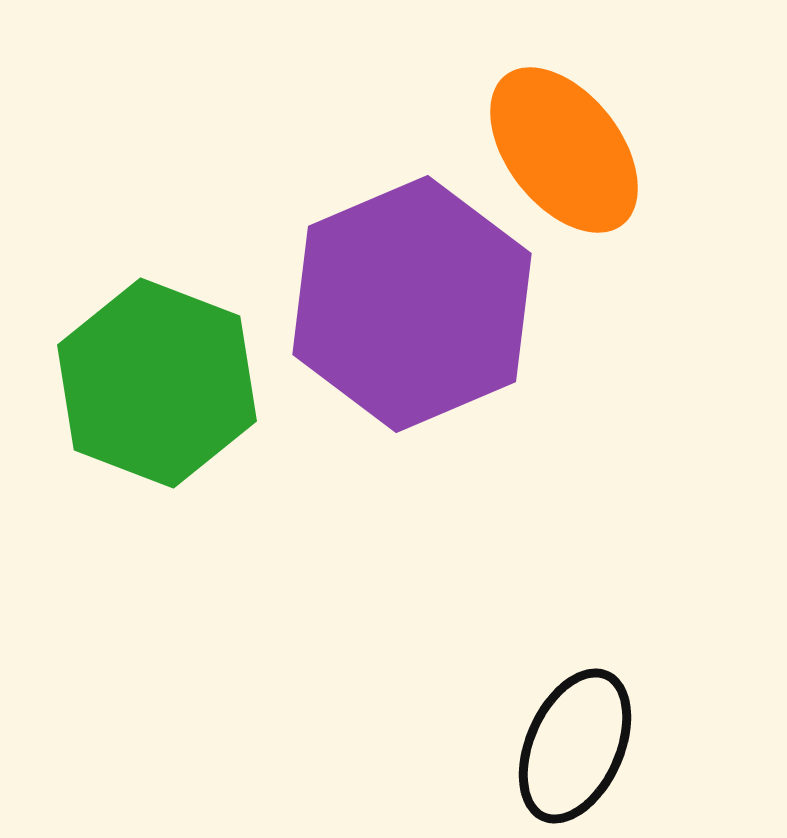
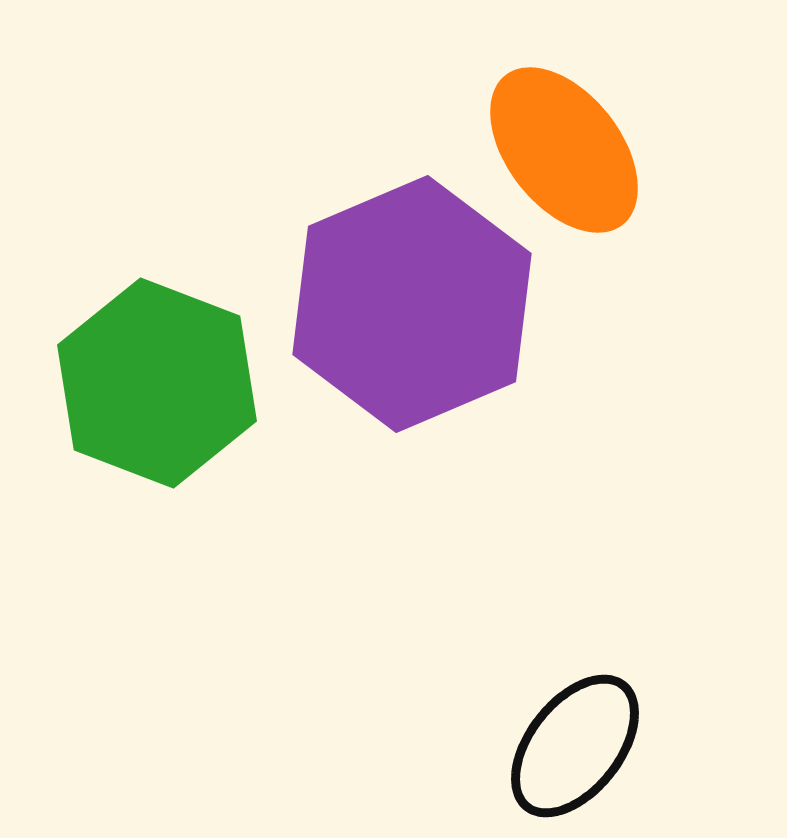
black ellipse: rotated 14 degrees clockwise
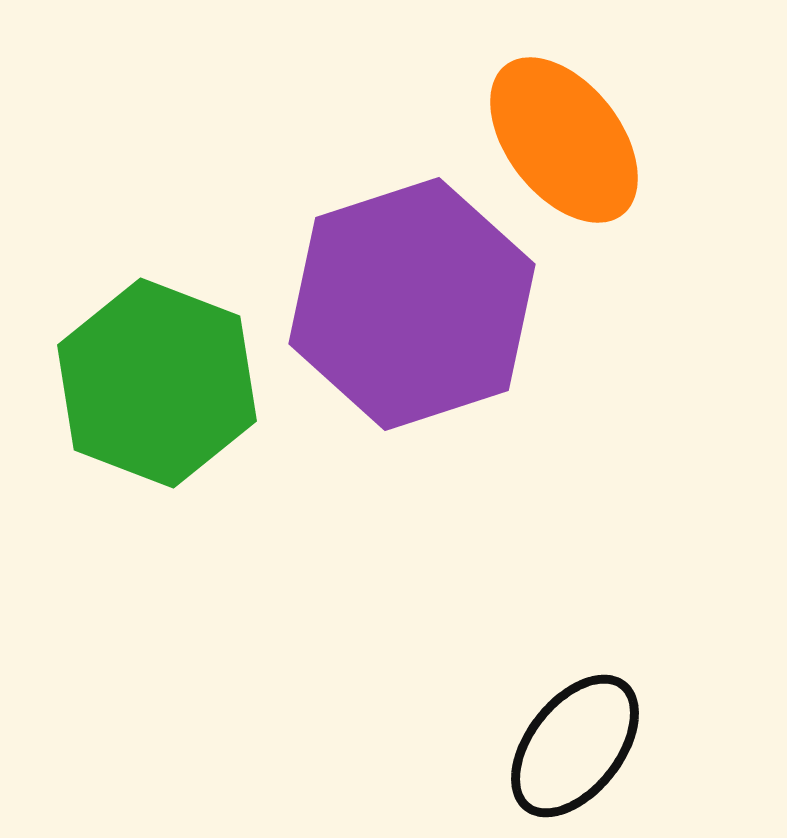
orange ellipse: moved 10 px up
purple hexagon: rotated 5 degrees clockwise
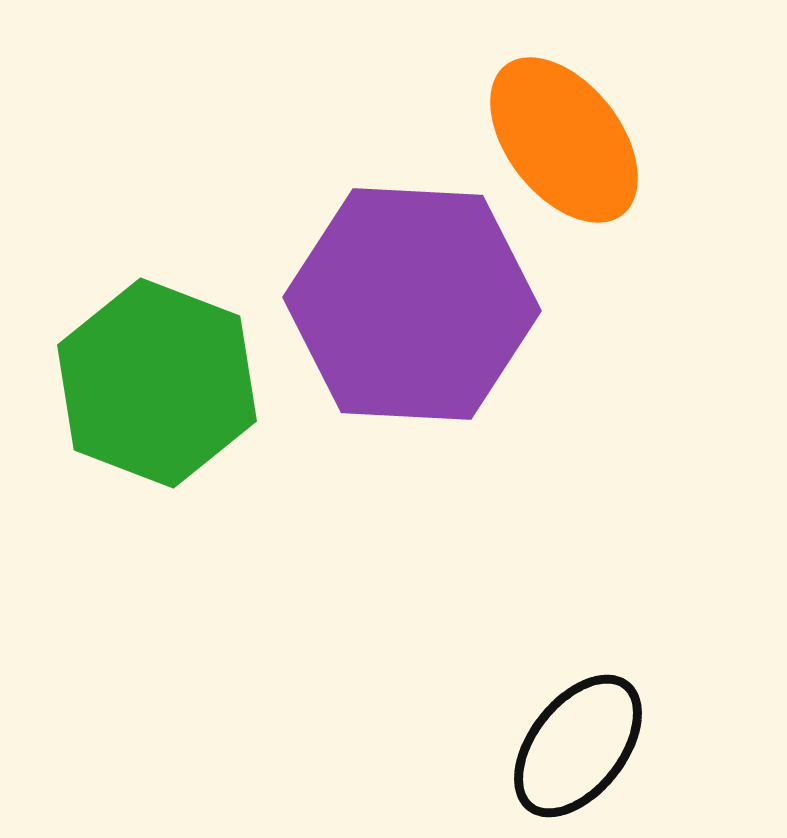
purple hexagon: rotated 21 degrees clockwise
black ellipse: moved 3 px right
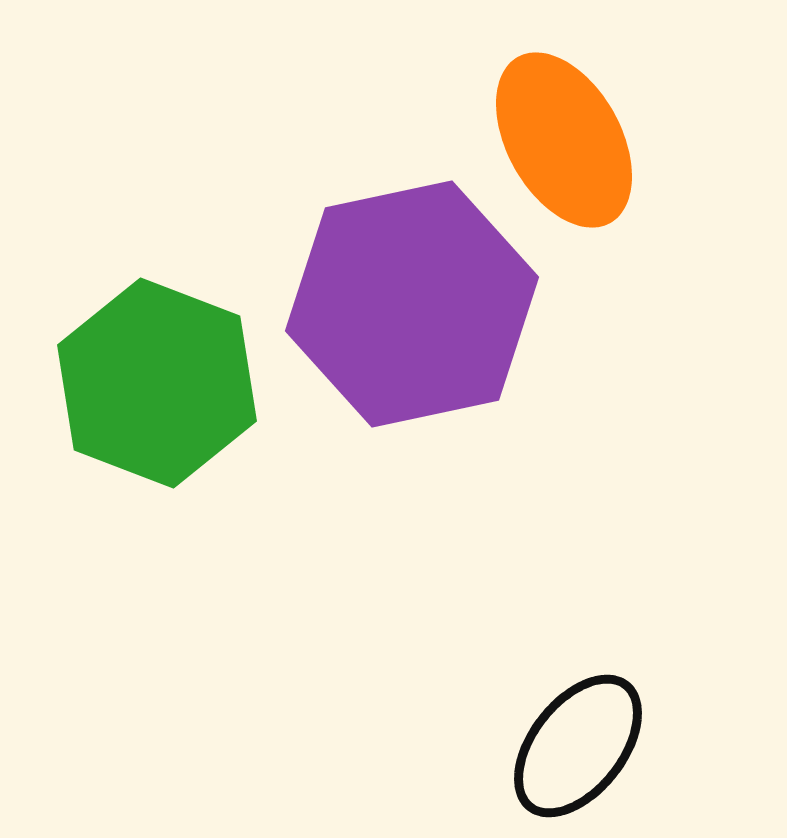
orange ellipse: rotated 9 degrees clockwise
purple hexagon: rotated 15 degrees counterclockwise
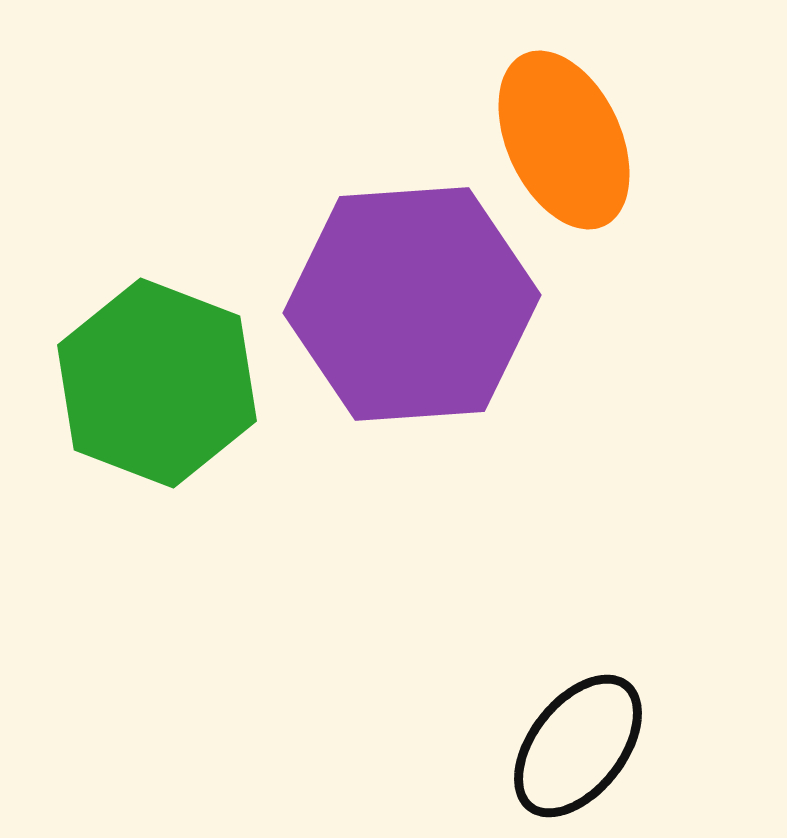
orange ellipse: rotated 4 degrees clockwise
purple hexagon: rotated 8 degrees clockwise
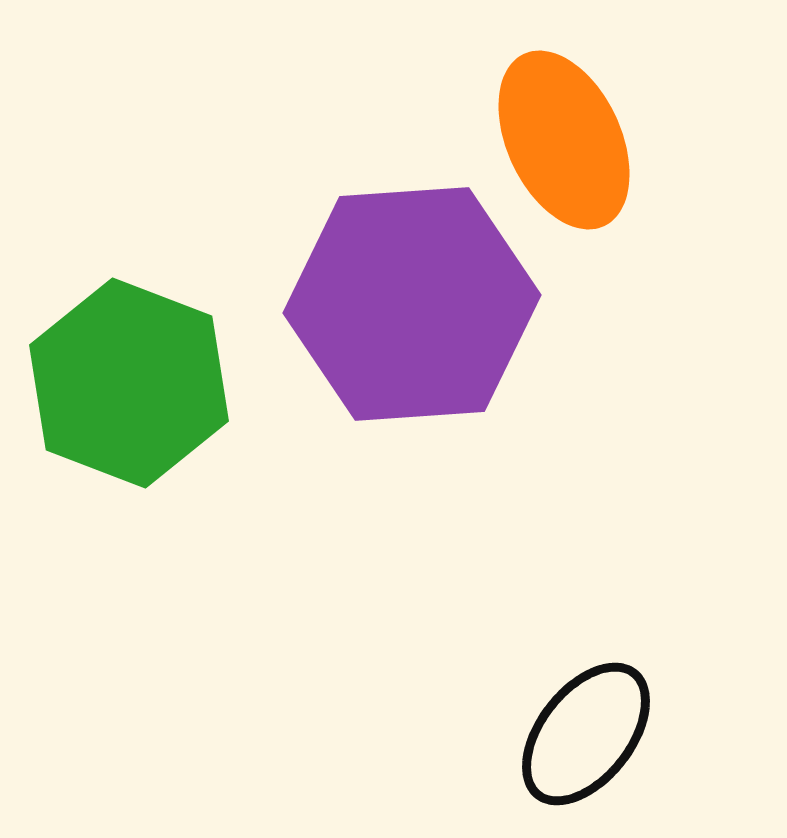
green hexagon: moved 28 px left
black ellipse: moved 8 px right, 12 px up
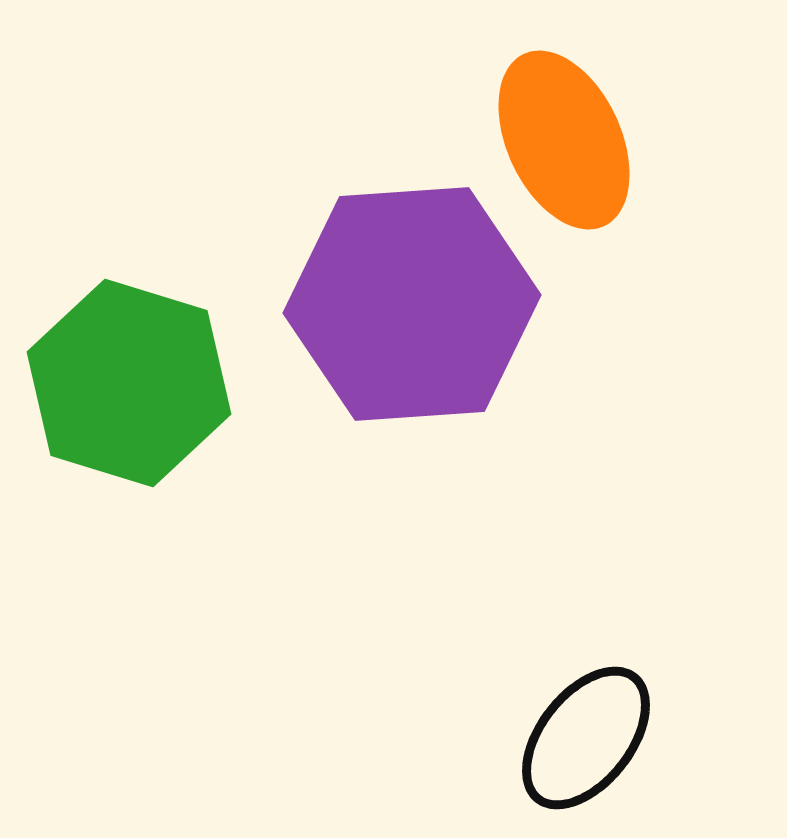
green hexagon: rotated 4 degrees counterclockwise
black ellipse: moved 4 px down
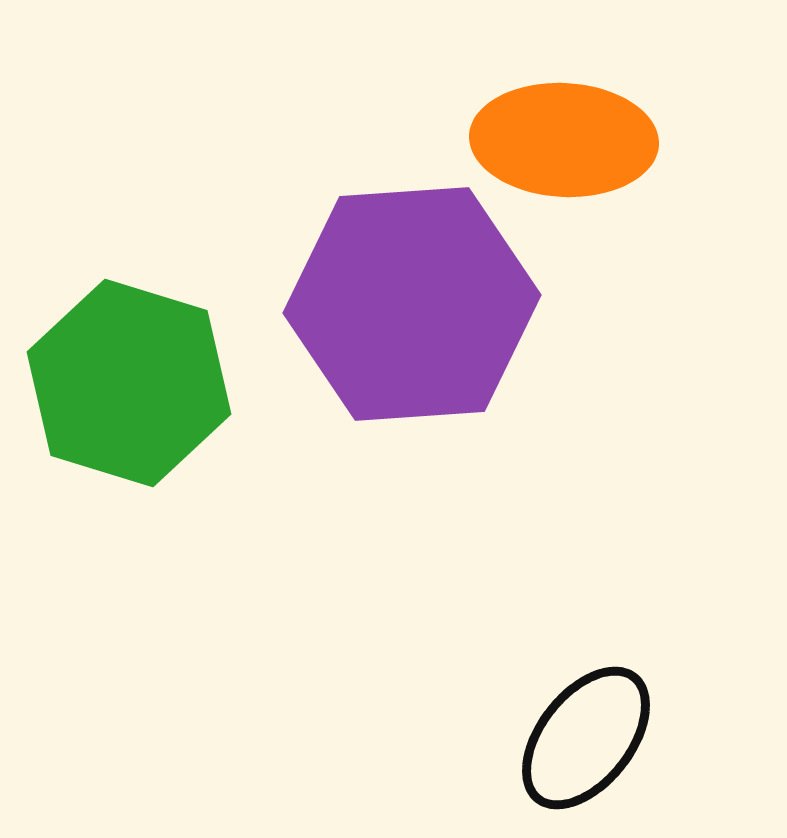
orange ellipse: rotated 62 degrees counterclockwise
